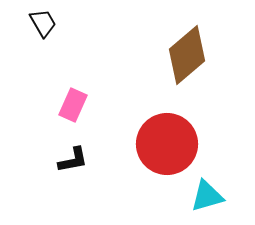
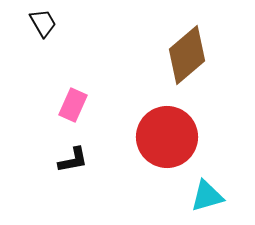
red circle: moved 7 px up
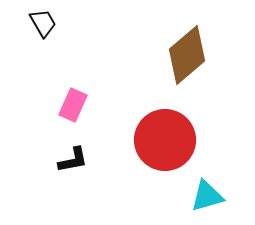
red circle: moved 2 px left, 3 px down
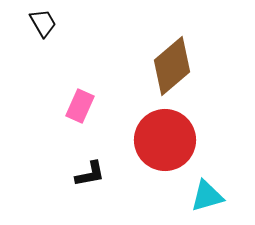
brown diamond: moved 15 px left, 11 px down
pink rectangle: moved 7 px right, 1 px down
black L-shape: moved 17 px right, 14 px down
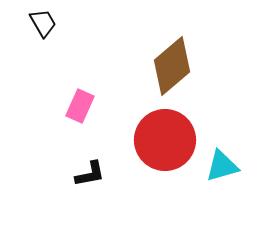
cyan triangle: moved 15 px right, 30 px up
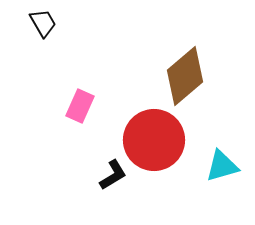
brown diamond: moved 13 px right, 10 px down
red circle: moved 11 px left
black L-shape: moved 23 px right, 1 px down; rotated 20 degrees counterclockwise
